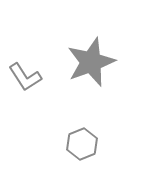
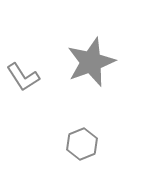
gray L-shape: moved 2 px left
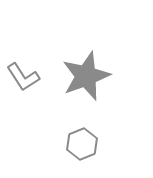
gray star: moved 5 px left, 14 px down
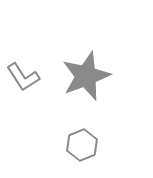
gray hexagon: moved 1 px down
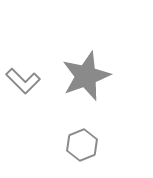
gray L-shape: moved 4 px down; rotated 12 degrees counterclockwise
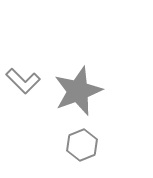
gray star: moved 8 px left, 15 px down
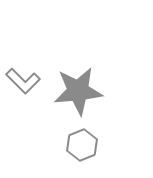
gray star: rotated 15 degrees clockwise
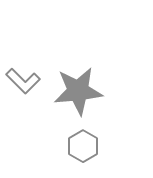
gray hexagon: moved 1 px right, 1 px down; rotated 8 degrees counterclockwise
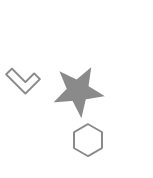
gray hexagon: moved 5 px right, 6 px up
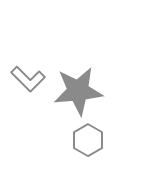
gray L-shape: moved 5 px right, 2 px up
